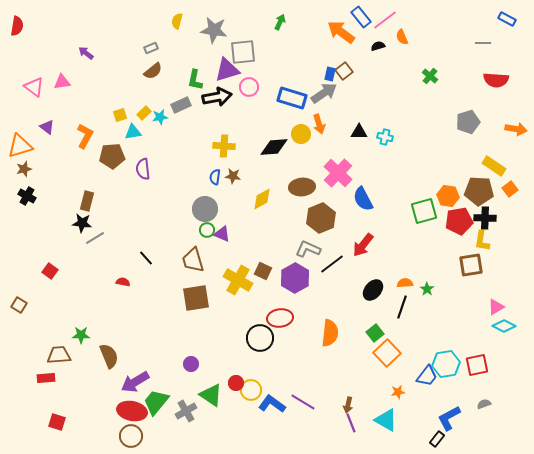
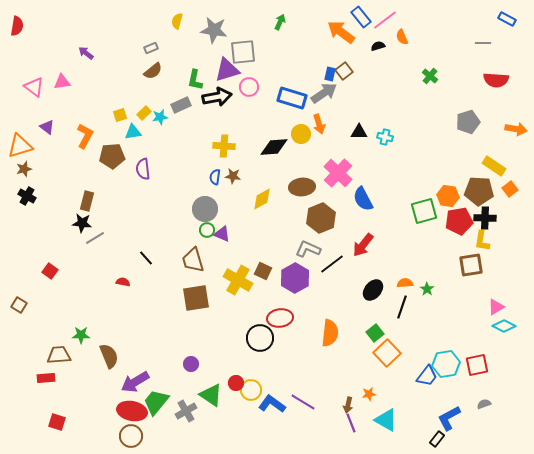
orange star at (398, 392): moved 29 px left, 2 px down
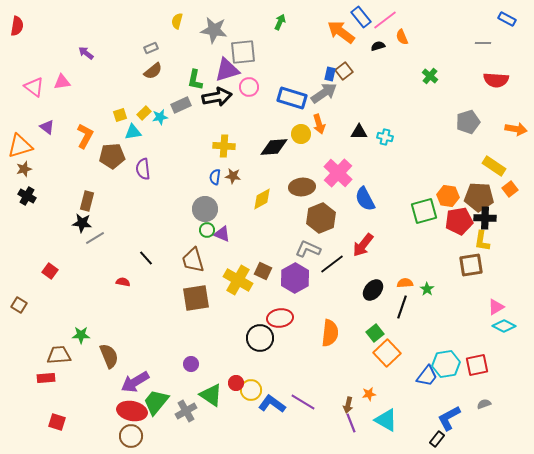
brown pentagon at (479, 191): moved 6 px down
blue semicircle at (363, 199): moved 2 px right
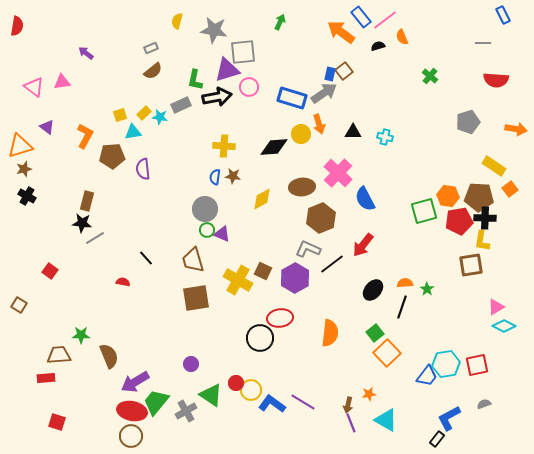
blue rectangle at (507, 19): moved 4 px left, 4 px up; rotated 36 degrees clockwise
cyan star at (160, 117): rotated 21 degrees clockwise
black triangle at (359, 132): moved 6 px left
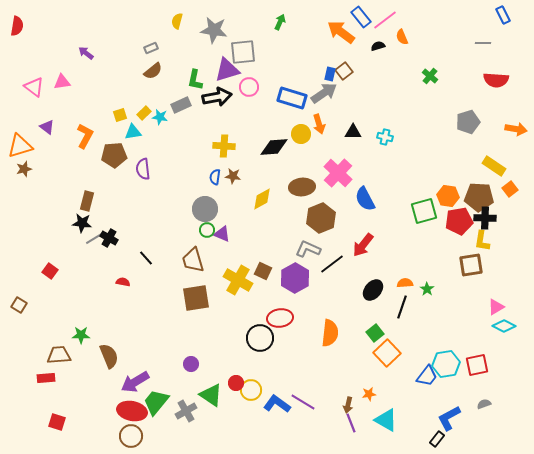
brown pentagon at (112, 156): moved 2 px right, 1 px up
black cross at (27, 196): moved 82 px right, 42 px down
blue L-shape at (272, 404): moved 5 px right
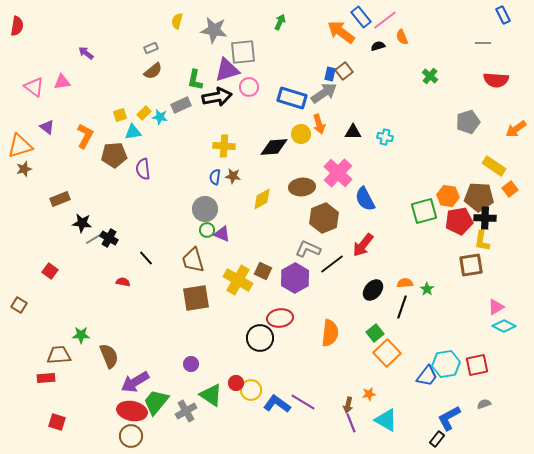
orange arrow at (516, 129): rotated 135 degrees clockwise
brown rectangle at (87, 201): moved 27 px left, 2 px up; rotated 54 degrees clockwise
brown hexagon at (321, 218): moved 3 px right
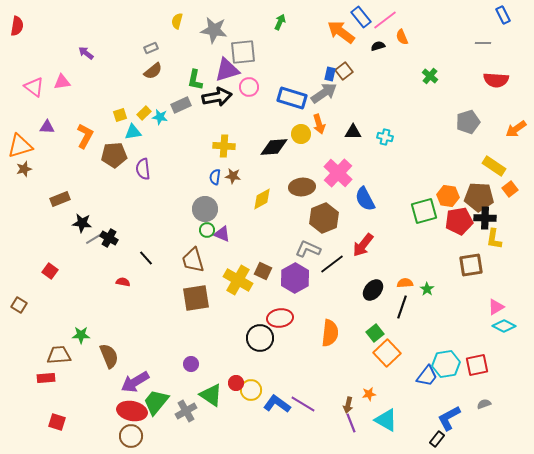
purple triangle at (47, 127): rotated 35 degrees counterclockwise
yellow L-shape at (482, 241): moved 12 px right, 2 px up
purple line at (303, 402): moved 2 px down
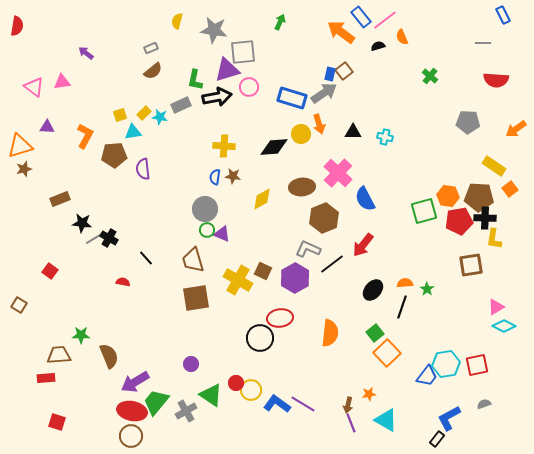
gray pentagon at (468, 122): rotated 20 degrees clockwise
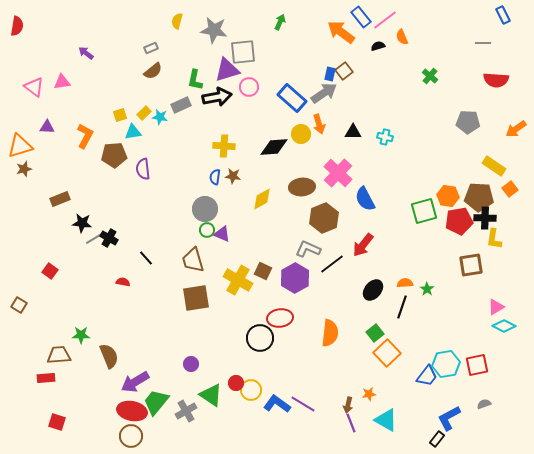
blue rectangle at (292, 98): rotated 24 degrees clockwise
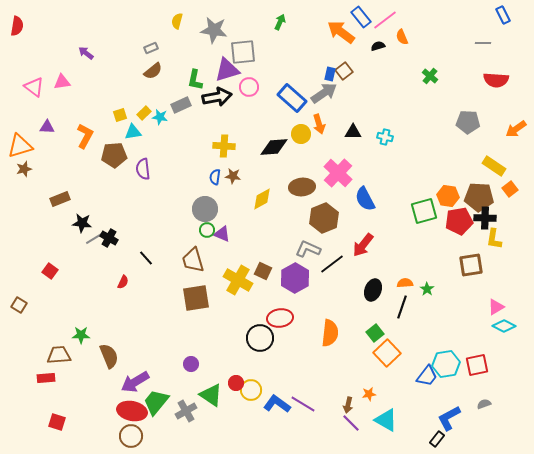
red semicircle at (123, 282): rotated 104 degrees clockwise
black ellipse at (373, 290): rotated 20 degrees counterclockwise
purple line at (351, 423): rotated 24 degrees counterclockwise
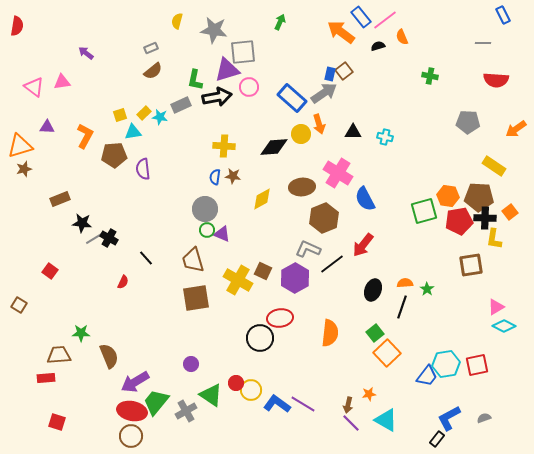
green cross at (430, 76): rotated 28 degrees counterclockwise
pink cross at (338, 173): rotated 12 degrees counterclockwise
orange square at (510, 189): moved 23 px down
green star at (81, 335): moved 2 px up
gray semicircle at (484, 404): moved 14 px down
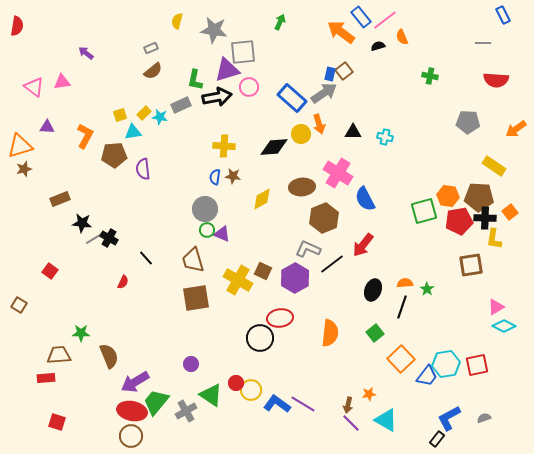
orange square at (387, 353): moved 14 px right, 6 px down
